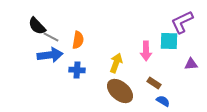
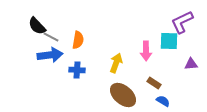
brown ellipse: moved 3 px right, 4 px down
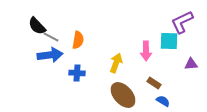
blue cross: moved 3 px down
brown ellipse: rotated 8 degrees clockwise
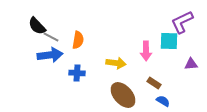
yellow arrow: rotated 78 degrees clockwise
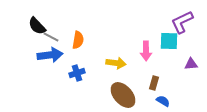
blue cross: rotated 21 degrees counterclockwise
brown rectangle: rotated 72 degrees clockwise
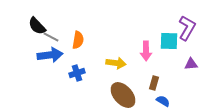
purple L-shape: moved 5 px right, 6 px down; rotated 145 degrees clockwise
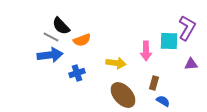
black semicircle: moved 24 px right
orange semicircle: moved 4 px right; rotated 60 degrees clockwise
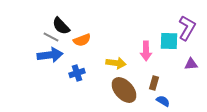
brown ellipse: moved 1 px right, 5 px up
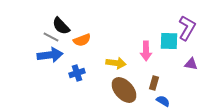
purple triangle: rotated 16 degrees clockwise
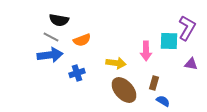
black semicircle: moved 2 px left, 6 px up; rotated 36 degrees counterclockwise
